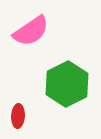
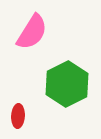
pink semicircle: moved 1 px right, 1 px down; rotated 24 degrees counterclockwise
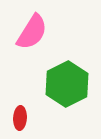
red ellipse: moved 2 px right, 2 px down
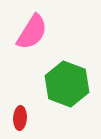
green hexagon: rotated 12 degrees counterclockwise
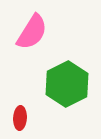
green hexagon: rotated 12 degrees clockwise
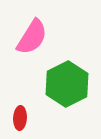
pink semicircle: moved 5 px down
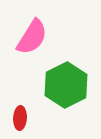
green hexagon: moved 1 px left, 1 px down
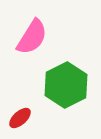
red ellipse: rotated 45 degrees clockwise
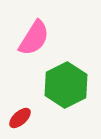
pink semicircle: moved 2 px right, 1 px down
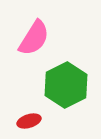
red ellipse: moved 9 px right, 3 px down; rotated 25 degrees clockwise
